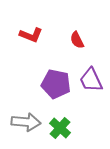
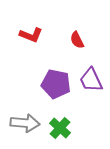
gray arrow: moved 1 px left, 1 px down
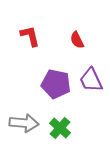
red L-shape: moved 1 px left, 1 px down; rotated 125 degrees counterclockwise
gray arrow: moved 1 px left
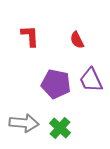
red L-shape: rotated 10 degrees clockwise
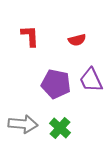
red semicircle: rotated 78 degrees counterclockwise
gray arrow: moved 1 px left, 1 px down
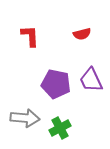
red semicircle: moved 5 px right, 6 px up
gray arrow: moved 2 px right, 6 px up
green cross: rotated 20 degrees clockwise
